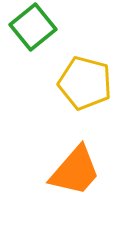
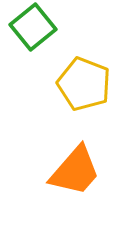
yellow pentagon: moved 1 px left, 1 px down; rotated 6 degrees clockwise
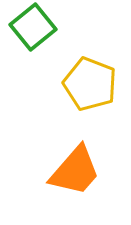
yellow pentagon: moved 6 px right
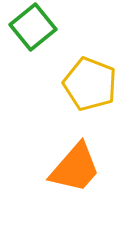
orange trapezoid: moved 3 px up
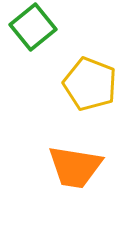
orange trapezoid: moved 1 px up; rotated 58 degrees clockwise
